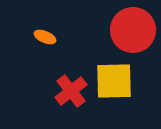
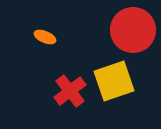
yellow square: rotated 18 degrees counterclockwise
red cross: moved 1 px left
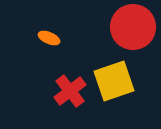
red circle: moved 3 px up
orange ellipse: moved 4 px right, 1 px down
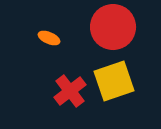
red circle: moved 20 px left
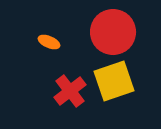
red circle: moved 5 px down
orange ellipse: moved 4 px down
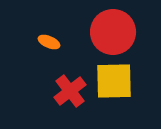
yellow square: rotated 18 degrees clockwise
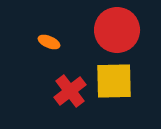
red circle: moved 4 px right, 2 px up
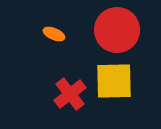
orange ellipse: moved 5 px right, 8 px up
red cross: moved 3 px down
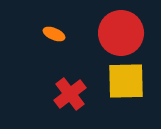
red circle: moved 4 px right, 3 px down
yellow square: moved 12 px right
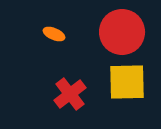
red circle: moved 1 px right, 1 px up
yellow square: moved 1 px right, 1 px down
